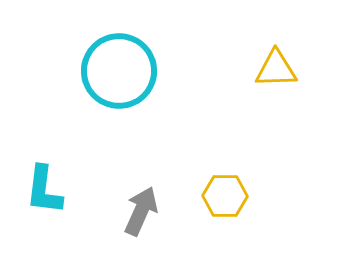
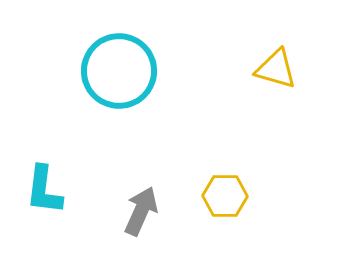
yellow triangle: rotated 18 degrees clockwise
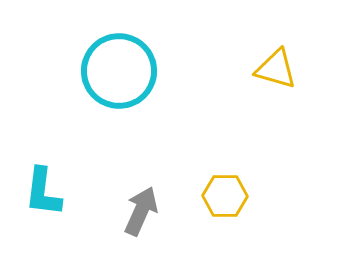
cyan L-shape: moved 1 px left, 2 px down
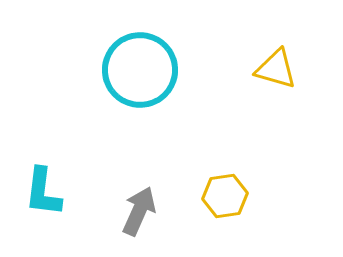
cyan circle: moved 21 px right, 1 px up
yellow hexagon: rotated 9 degrees counterclockwise
gray arrow: moved 2 px left
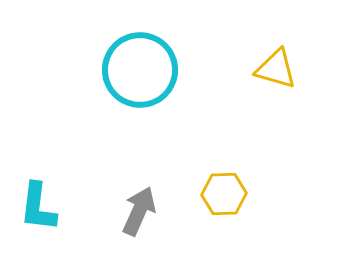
cyan L-shape: moved 5 px left, 15 px down
yellow hexagon: moved 1 px left, 2 px up; rotated 6 degrees clockwise
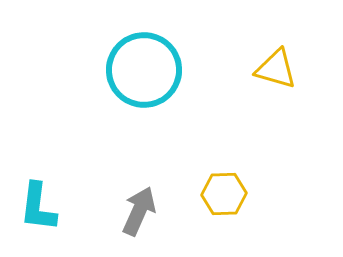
cyan circle: moved 4 px right
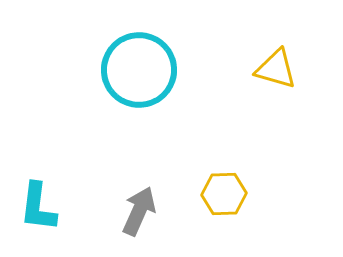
cyan circle: moved 5 px left
